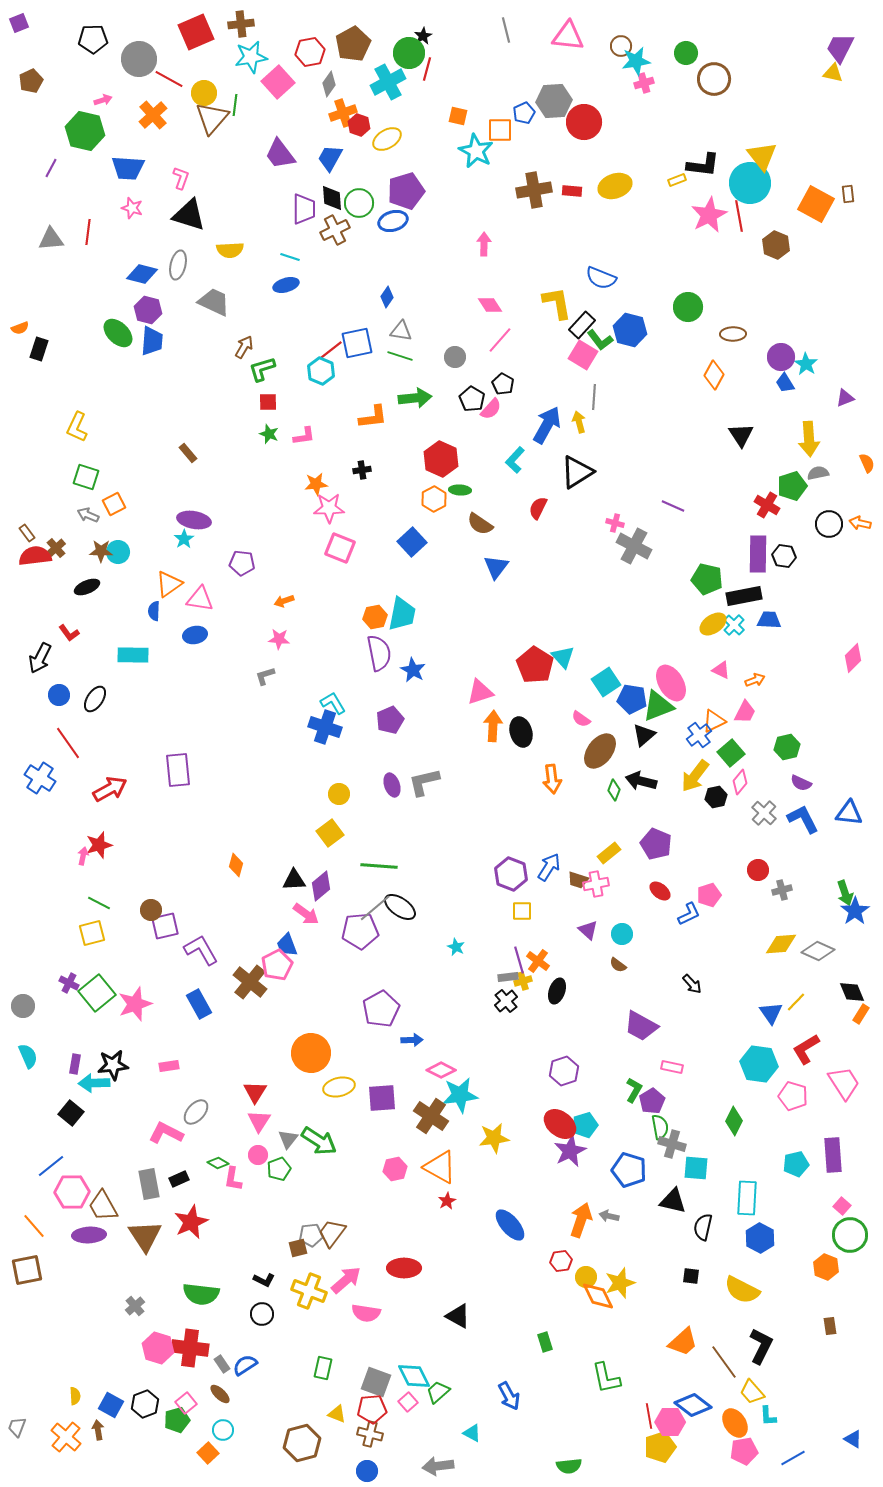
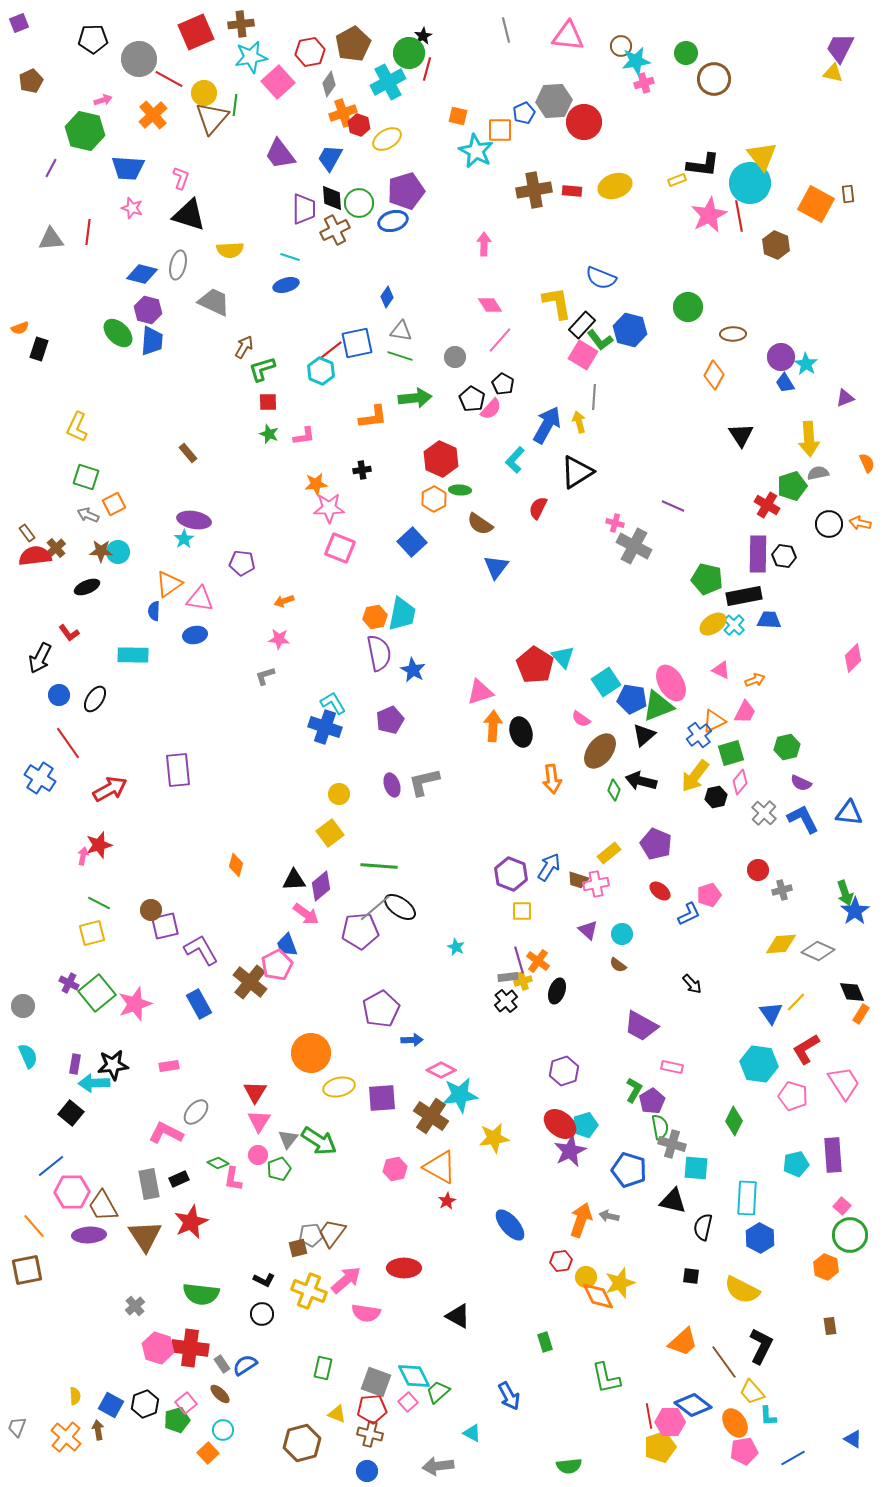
green square at (731, 753): rotated 24 degrees clockwise
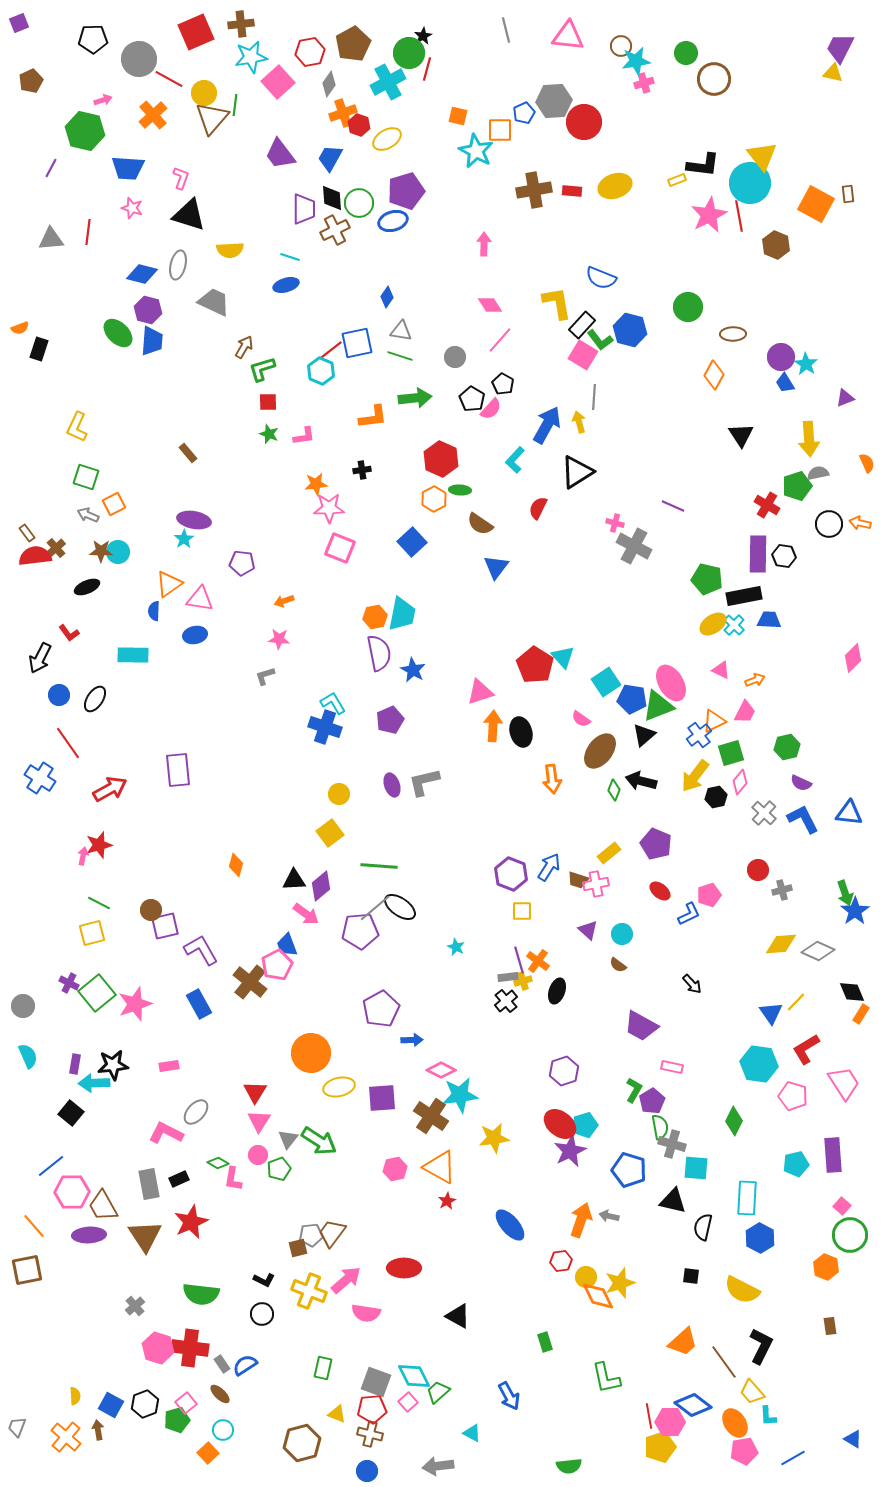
green pentagon at (792, 486): moved 5 px right
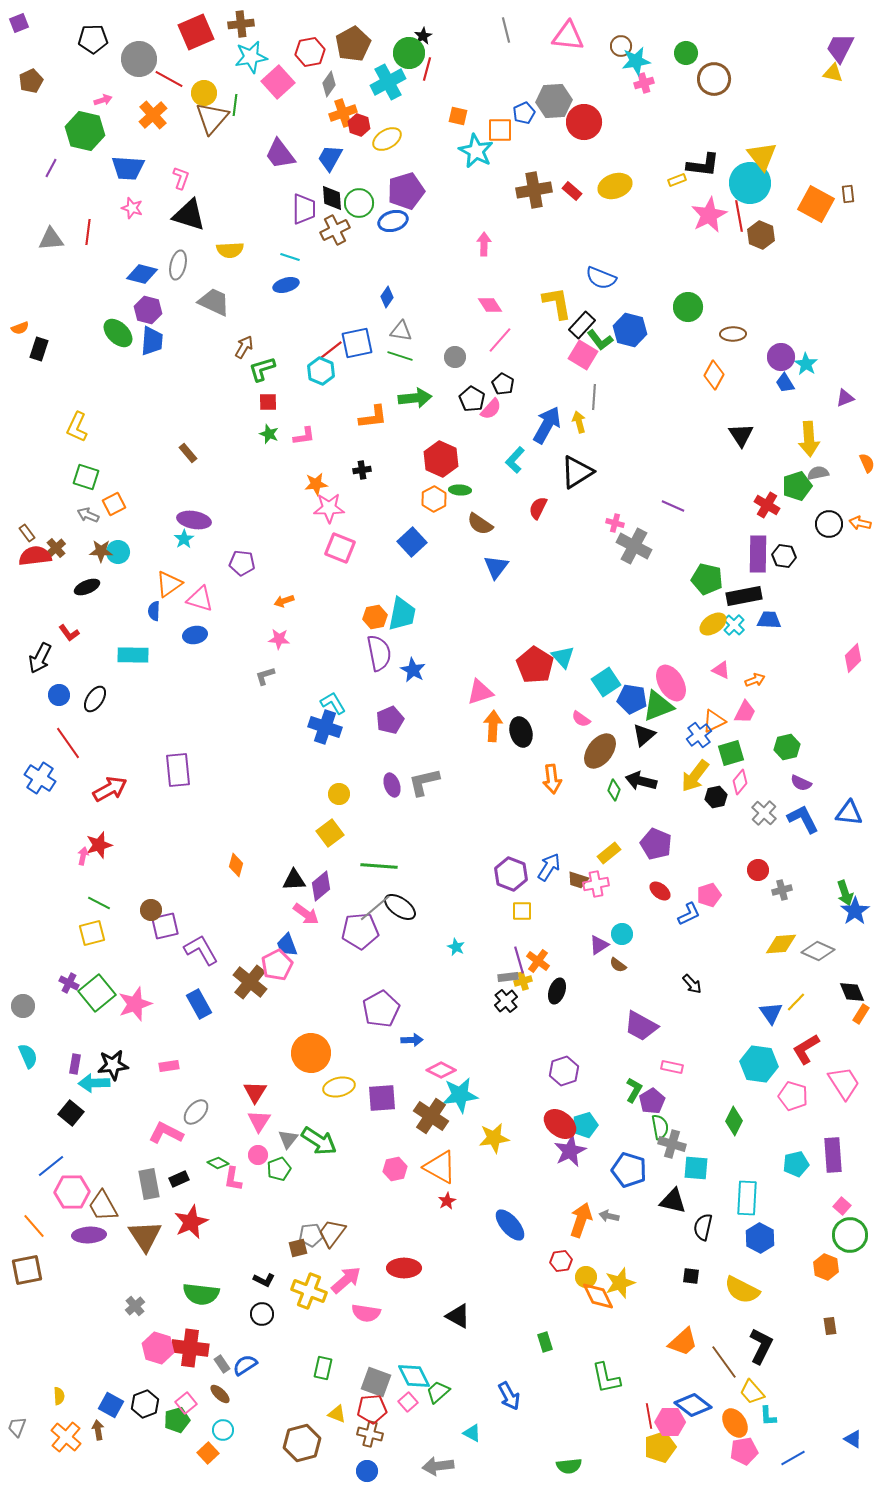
red rectangle at (572, 191): rotated 36 degrees clockwise
brown hexagon at (776, 245): moved 15 px left, 10 px up
pink triangle at (200, 599): rotated 8 degrees clockwise
purple triangle at (588, 930): moved 11 px right, 15 px down; rotated 45 degrees clockwise
yellow semicircle at (75, 1396): moved 16 px left
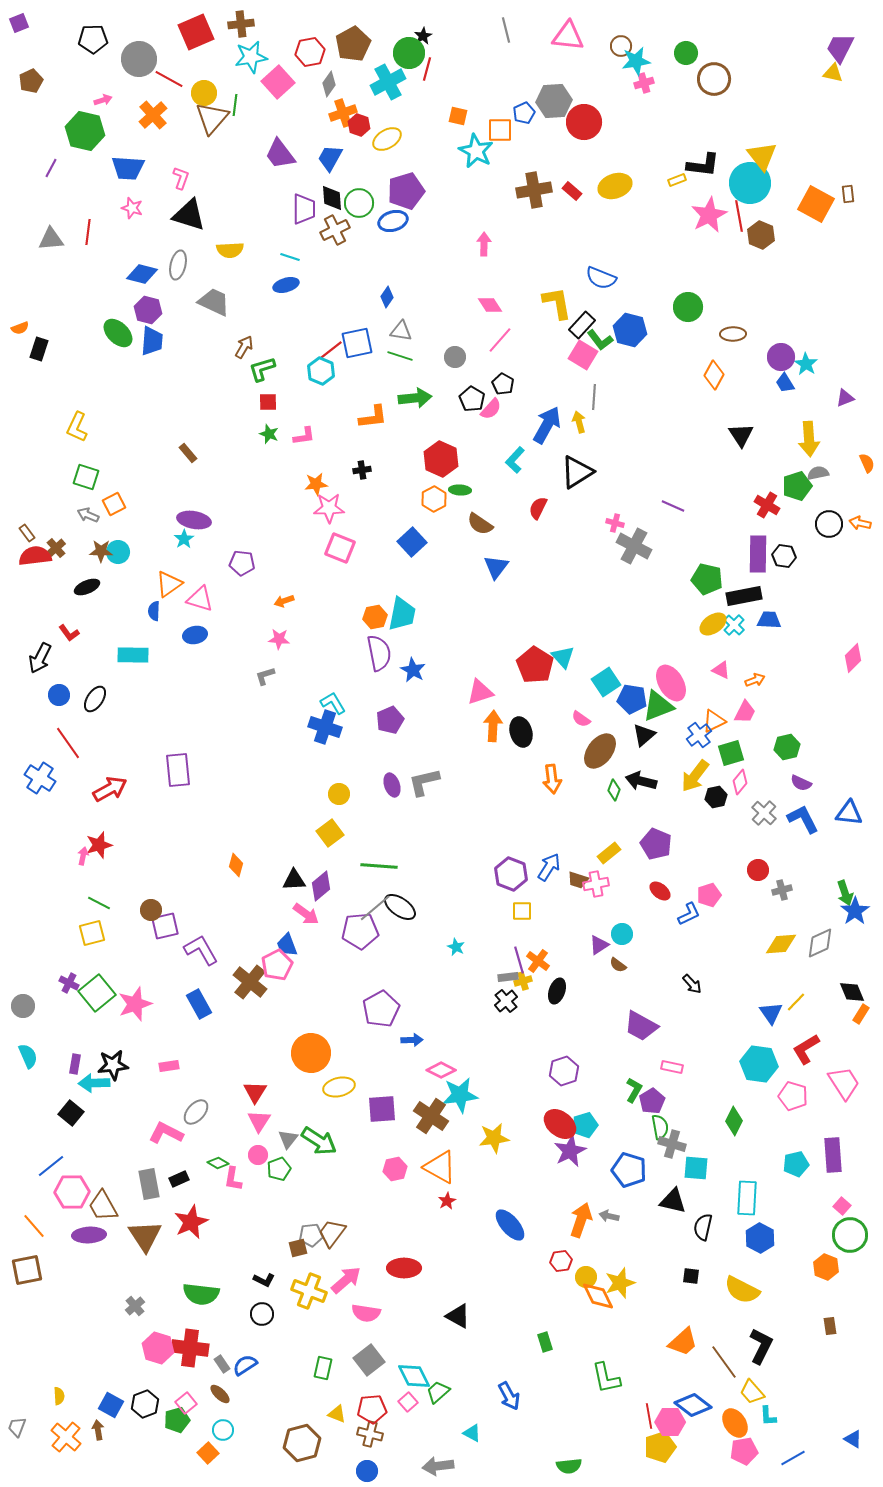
gray diamond at (818, 951): moved 2 px right, 8 px up; rotated 48 degrees counterclockwise
purple square at (382, 1098): moved 11 px down
gray square at (376, 1382): moved 7 px left, 22 px up; rotated 32 degrees clockwise
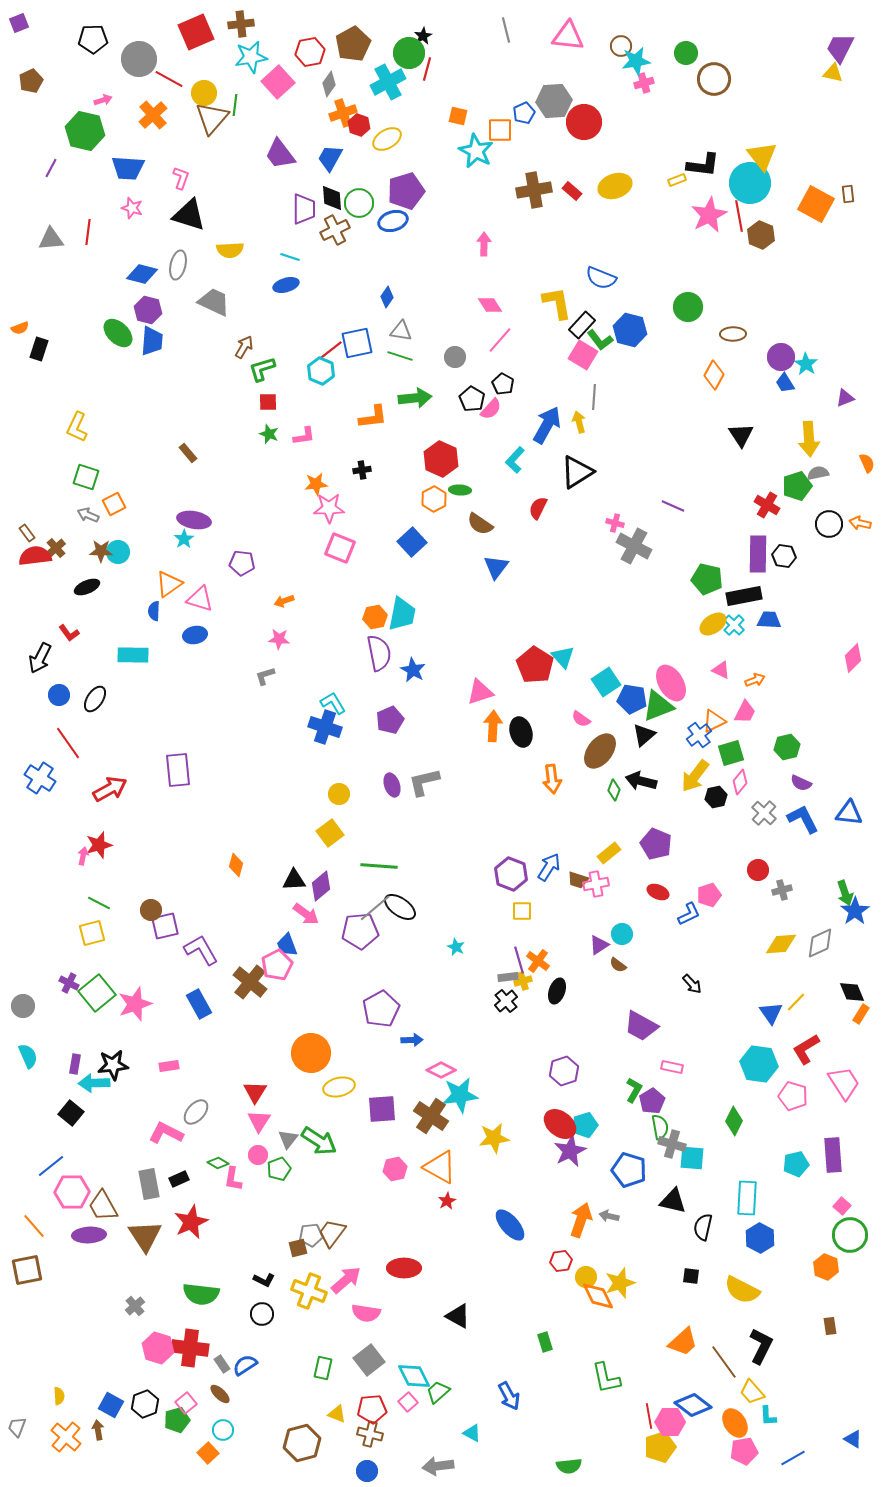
red ellipse at (660, 891): moved 2 px left, 1 px down; rotated 15 degrees counterclockwise
cyan square at (696, 1168): moved 4 px left, 10 px up
